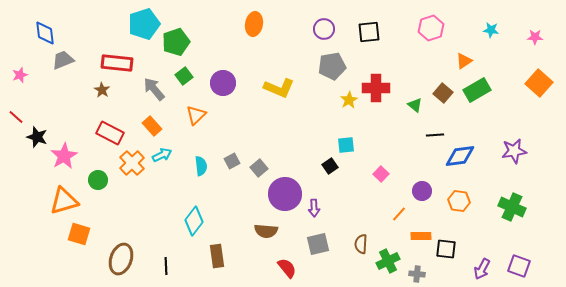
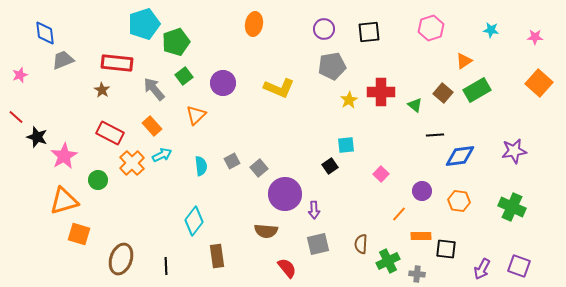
red cross at (376, 88): moved 5 px right, 4 px down
purple arrow at (314, 208): moved 2 px down
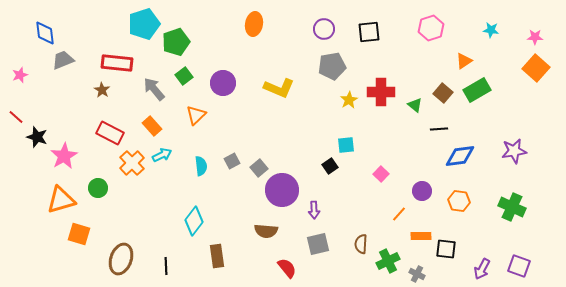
orange square at (539, 83): moved 3 px left, 15 px up
black line at (435, 135): moved 4 px right, 6 px up
green circle at (98, 180): moved 8 px down
purple circle at (285, 194): moved 3 px left, 4 px up
orange triangle at (64, 201): moved 3 px left, 1 px up
gray cross at (417, 274): rotated 21 degrees clockwise
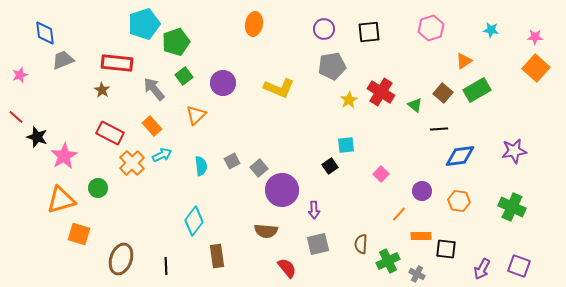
red cross at (381, 92): rotated 32 degrees clockwise
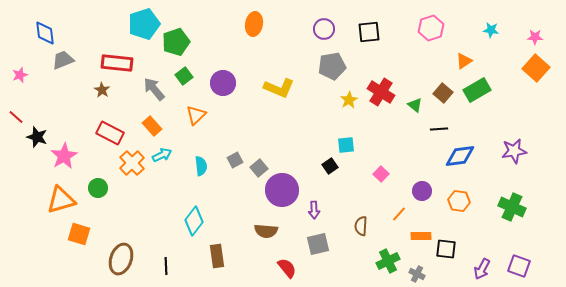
gray square at (232, 161): moved 3 px right, 1 px up
brown semicircle at (361, 244): moved 18 px up
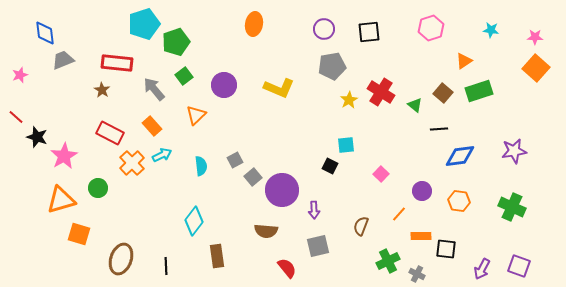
purple circle at (223, 83): moved 1 px right, 2 px down
green rectangle at (477, 90): moved 2 px right, 1 px down; rotated 12 degrees clockwise
black square at (330, 166): rotated 28 degrees counterclockwise
gray square at (259, 168): moved 6 px left, 9 px down
brown semicircle at (361, 226): rotated 18 degrees clockwise
gray square at (318, 244): moved 2 px down
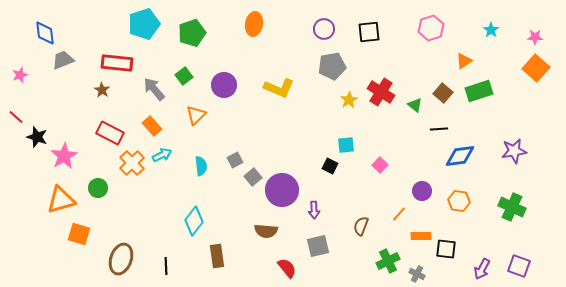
cyan star at (491, 30): rotated 28 degrees clockwise
green pentagon at (176, 42): moved 16 px right, 9 px up
pink square at (381, 174): moved 1 px left, 9 px up
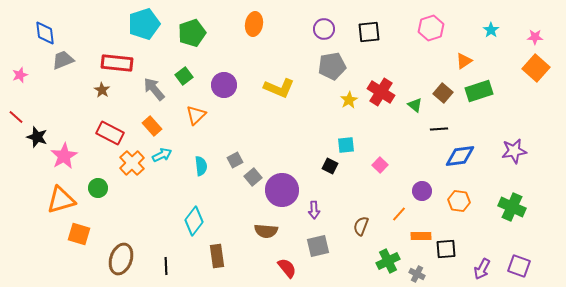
black square at (446, 249): rotated 10 degrees counterclockwise
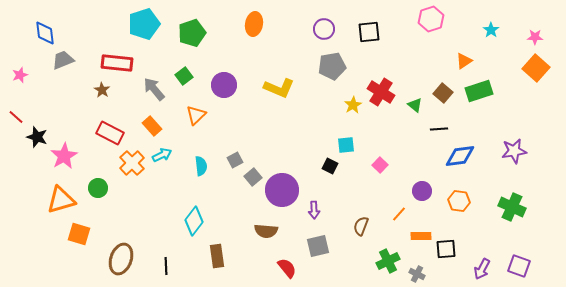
pink hexagon at (431, 28): moved 9 px up
yellow star at (349, 100): moved 4 px right, 5 px down
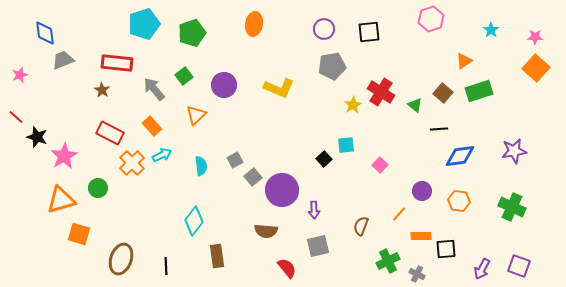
black square at (330, 166): moved 6 px left, 7 px up; rotated 21 degrees clockwise
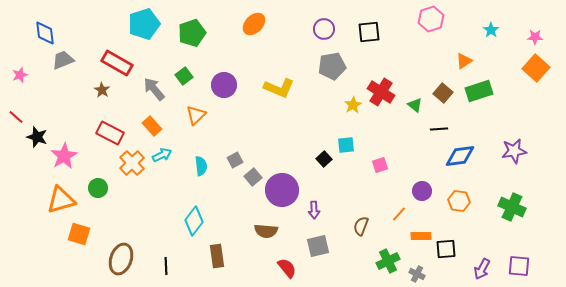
orange ellipse at (254, 24): rotated 35 degrees clockwise
red rectangle at (117, 63): rotated 24 degrees clockwise
pink square at (380, 165): rotated 28 degrees clockwise
purple square at (519, 266): rotated 15 degrees counterclockwise
